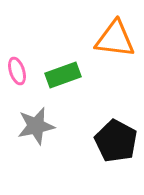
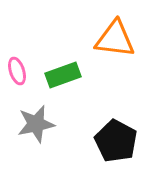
gray star: moved 2 px up
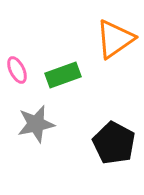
orange triangle: rotated 42 degrees counterclockwise
pink ellipse: moved 1 px up; rotated 8 degrees counterclockwise
black pentagon: moved 2 px left, 2 px down
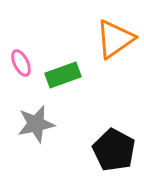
pink ellipse: moved 4 px right, 7 px up
black pentagon: moved 7 px down
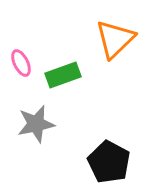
orange triangle: rotated 9 degrees counterclockwise
black pentagon: moved 5 px left, 12 px down
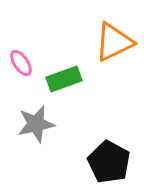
orange triangle: moved 1 px left, 3 px down; rotated 18 degrees clockwise
pink ellipse: rotated 8 degrees counterclockwise
green rectangle: moved 1 px right, 4 px down
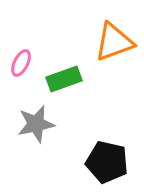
orange triangle: rotated 6 degrees clockwise
pink ellipse: rotated 60 degrees clockwise
black pentagon: moved 2 px left; rotated 15 degrees counterclockwise
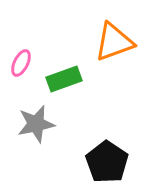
black pentagon: rotated 21 degrees clockwise
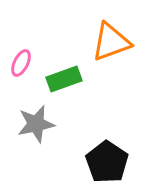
orange triangle: moved 3 px left
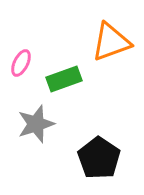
gray star: rotated 6 degrees counterclockwise
black pentagon: moved 8 px left, 4 px up
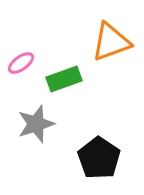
pink ellipse: rotated 28 degrees clockwise
